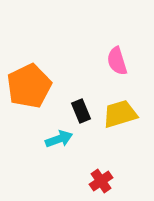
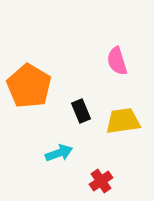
orange pentagon: rotated 15 degrees counterclockwise
yellow trapezoid: moved 3 px right, 7 px down; rotated 9 degrees clockwise
cyan arrow: moved 14 px down
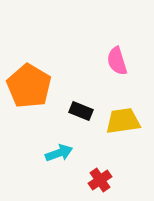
black rectangle: rotated 45 degrees counterclockwise
red cross: moved 1 px left, 1 px up
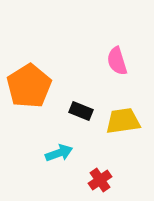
orange pentagon: rotated 9 degrees clockwise
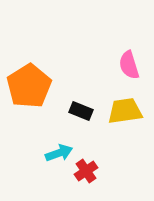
pink semicircle: moved 12 px right, 4 px down
yellow trapezoid: moved 2 px right, 10 px up
red cross: moved 14 px left, 9 px up
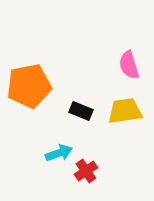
orange pentagon: rotated 21 degrees clockwise
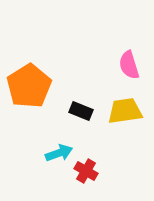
orange pentagon: rotated 21 degrees counterclockwise
red cross: rotated 25 degrees counterclockwise
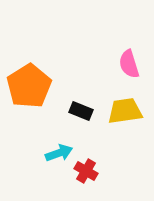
pink semicircle: moved 1 px up
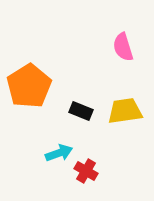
pink semicircle: moved 6 px left, 17 px up
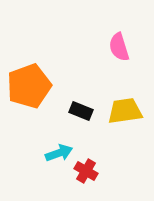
pink semicircle: moved 4 px left
orange pentagon: rotated 12 degrees clockwise
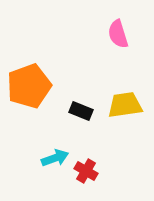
pink semicircle: moved 1 px left, 13 px up
yellow trapezoid: moved 6 px up
cyan arrow: moved 4 px left, 5 px down
